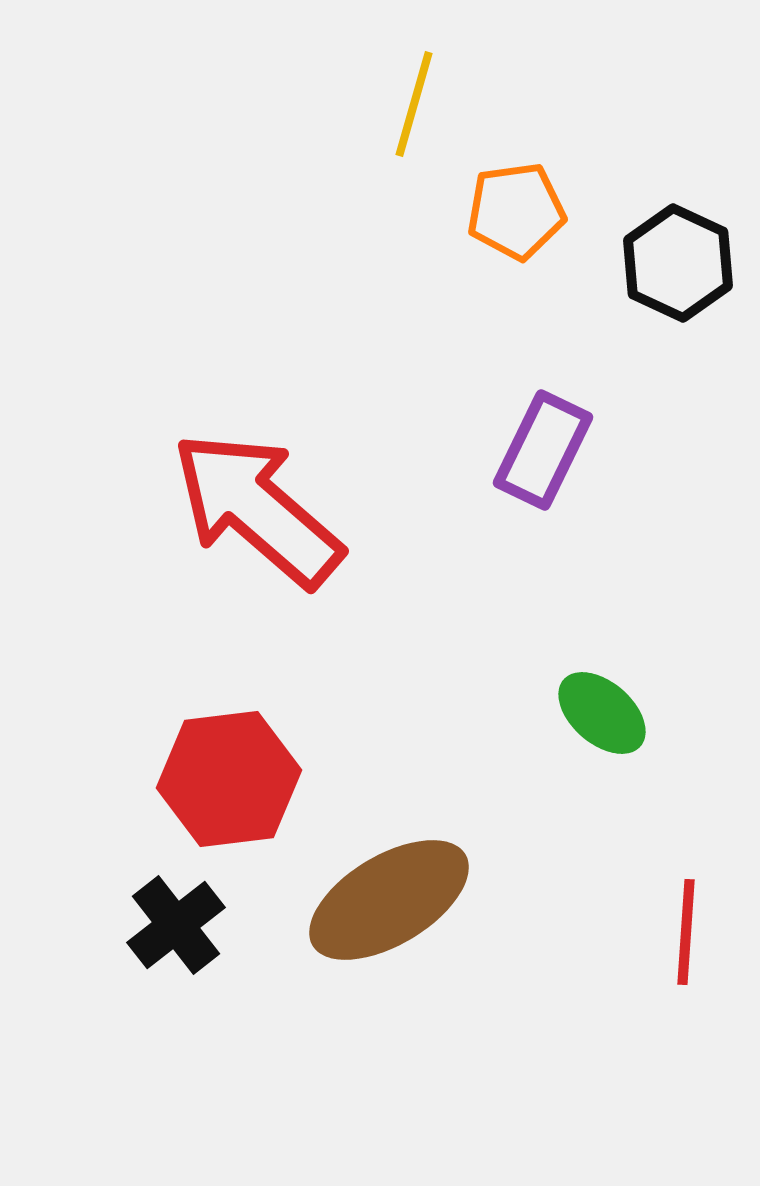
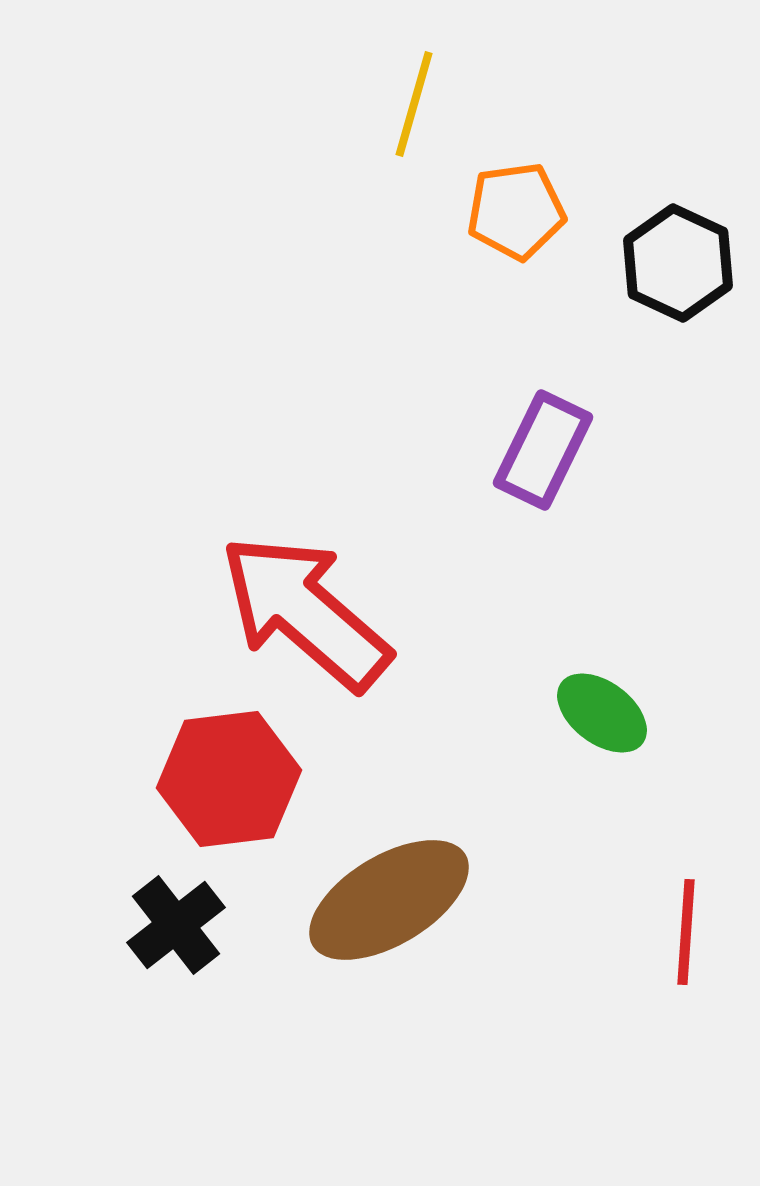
red arrow: moved 48 px right, 103 px down
green ellipse: rotated 4 degrees counterclockwise
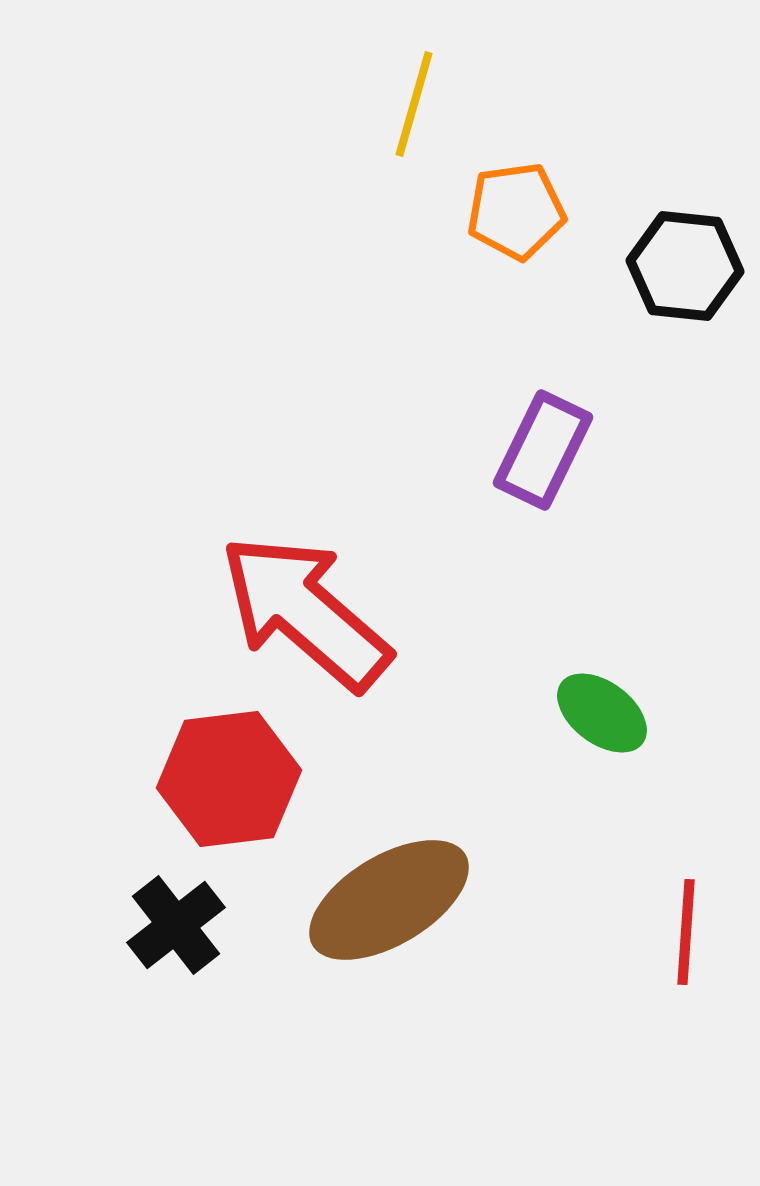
black hexagon: moved 7 px right, 3 px down; rotated 19 degrees counterclockwise
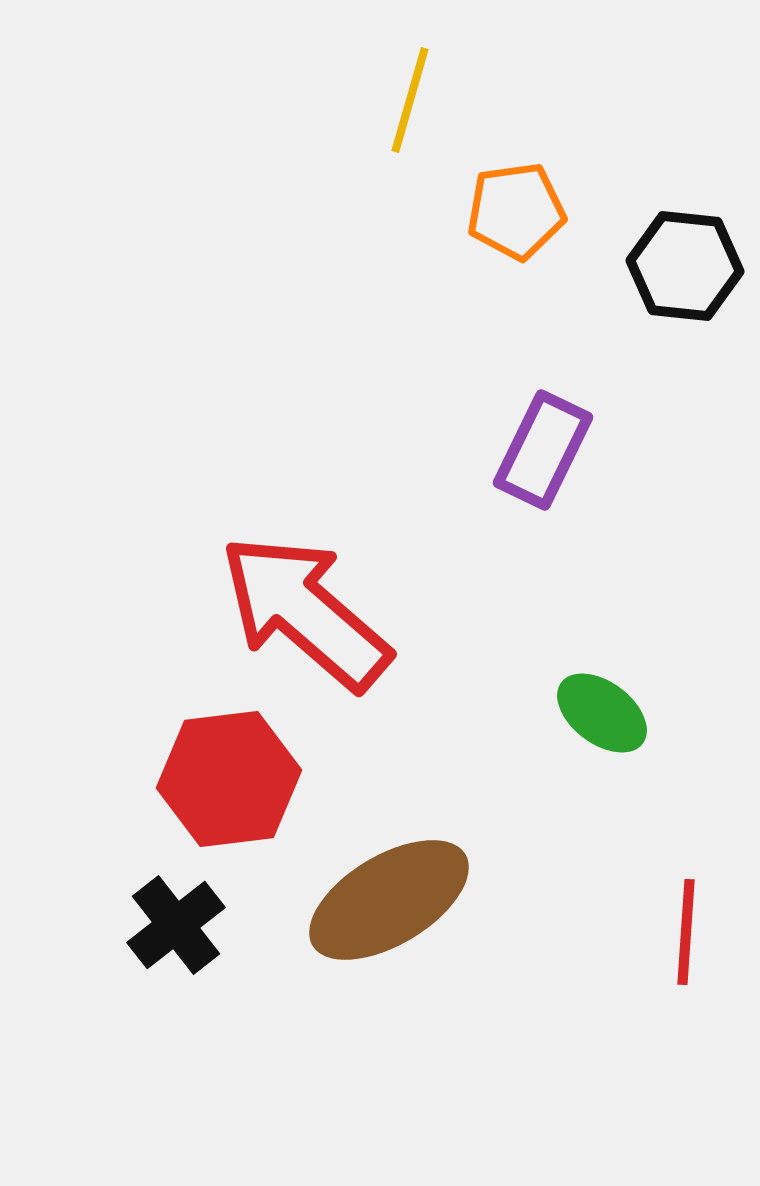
yellow line: moved 4 px left, 4 px up
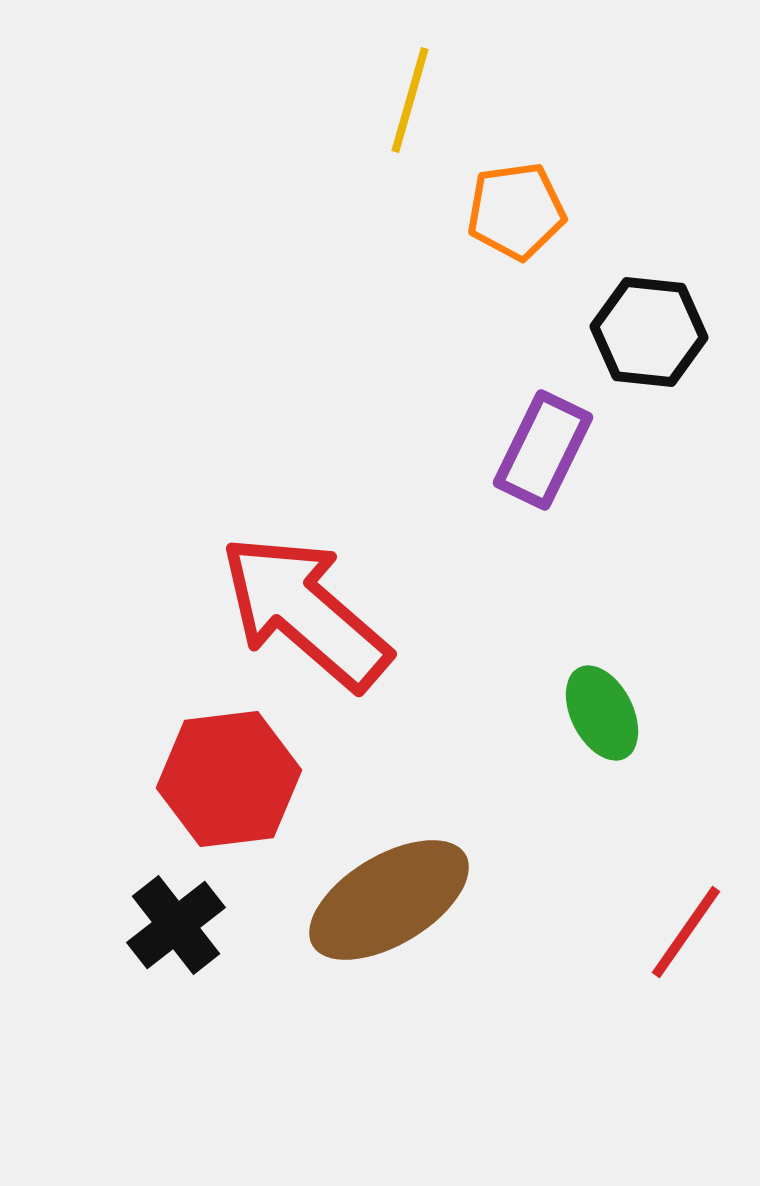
black hexagon: moved 36 px left, 66 px down
green ellipse: rotated 26 degrees clockwise
red line: rotated 31 degrees clockwise
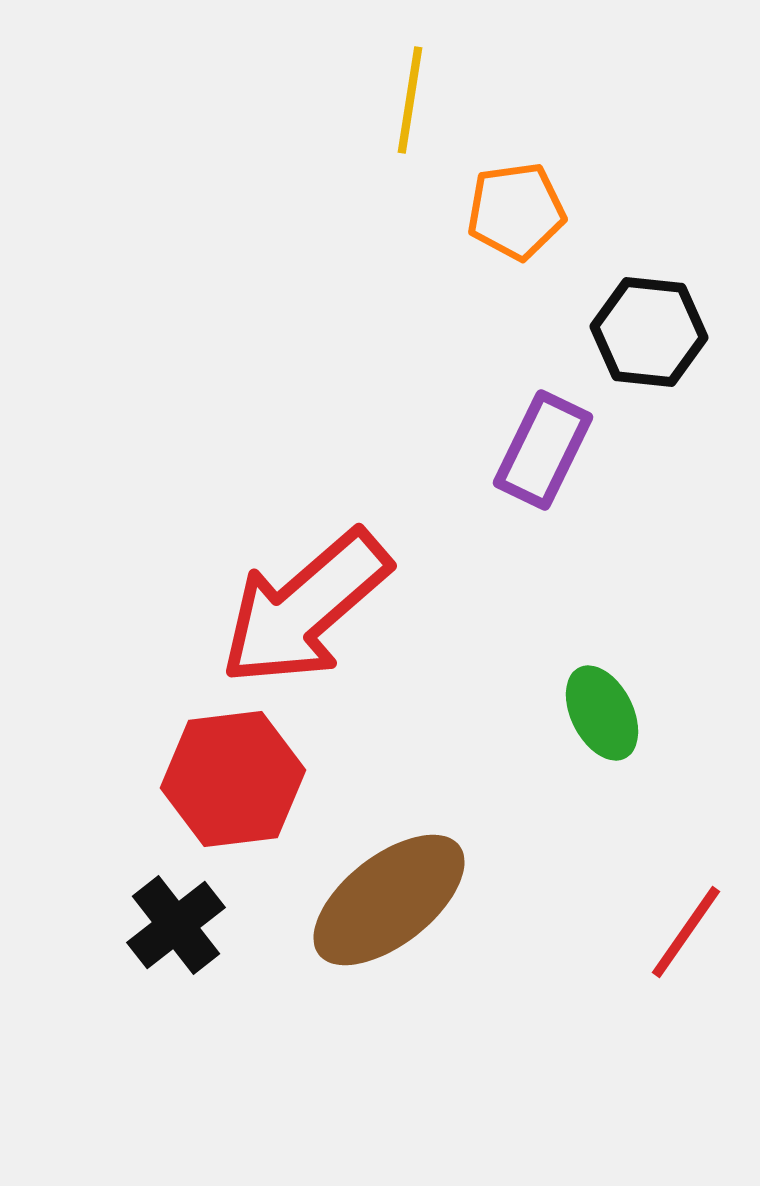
yellow line: rotated 7 degrees counterclockwise
red arrow: moved 4 px up; rotated 82 degrees counterclockwise
red hexagon: moved 4 px right
brown ellipse: rotated 7 degrees counterclockwise
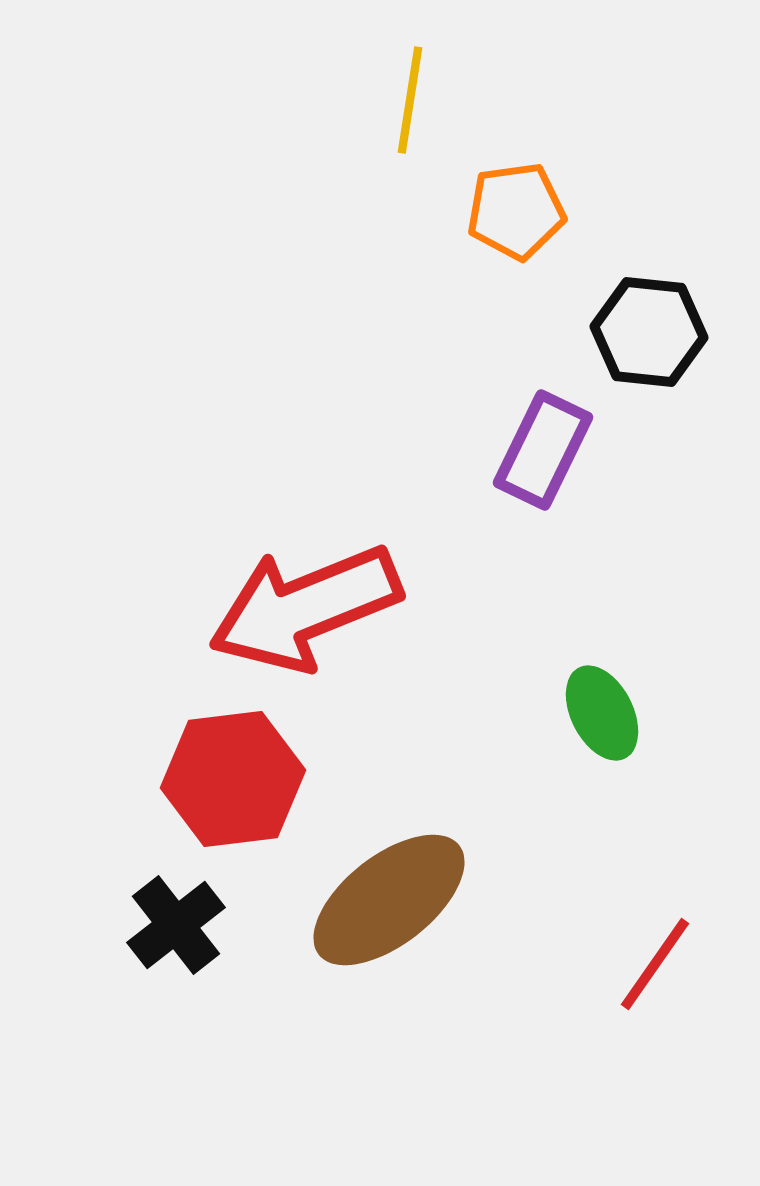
red arrow: rotated 19 degrees clockwise
red line: moved 31 px left, 32 px down
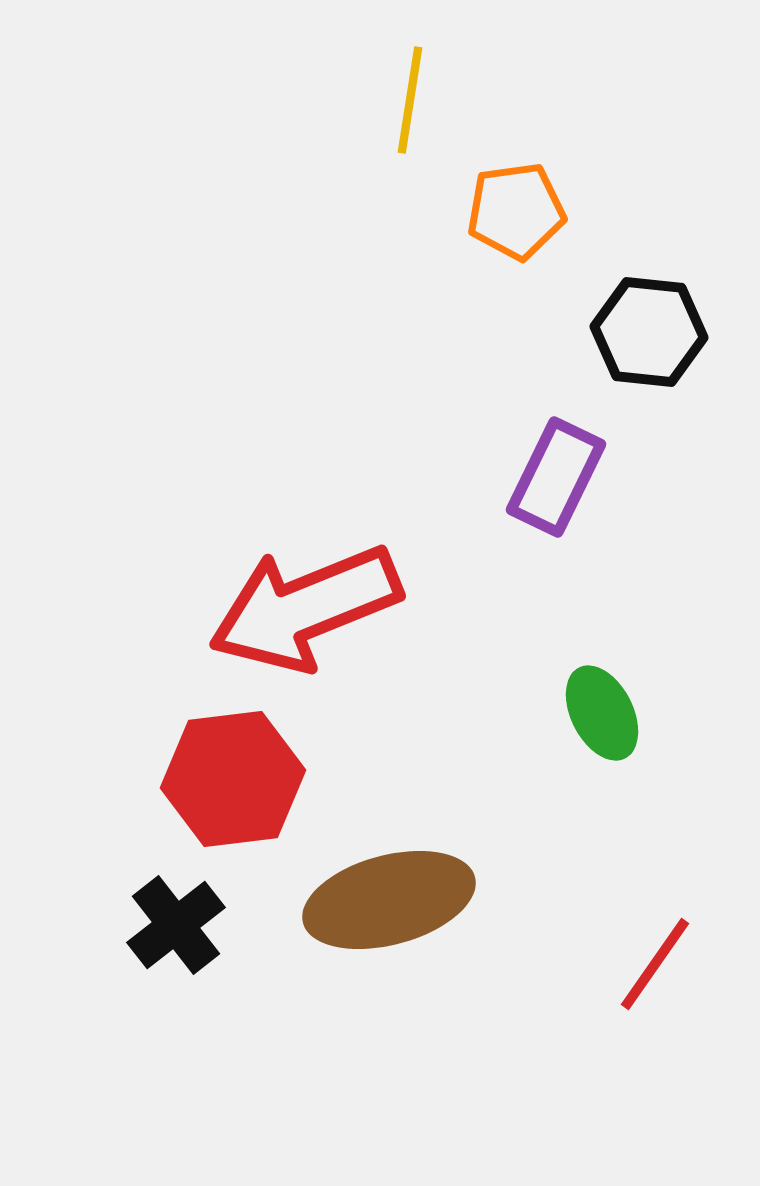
purple rectangle: moved 13 px right, 27 px down
brown ellipse: rotated 23 degrees clockwise
